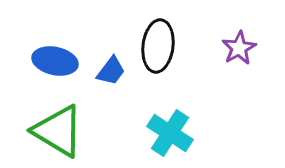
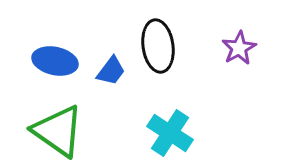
black ellipse: rotated 15 degrees counterclockwise
green triangle: rotated 4 degrees clockwise
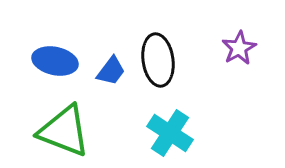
black ellipse: moved 14 px down
green triangle: moved 6 px right; rotated 14 degrees counterclockwise
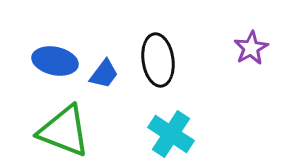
purple star: moved 12 px right
blue trapezoid: moved 7 px left, 3 px down
cyan cross: moved 1 px right, 1 px down
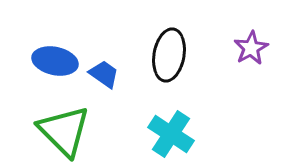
black ellipse: moved 11 px right, 5 px up; rotated 18 degrees clockwise
blue trapezoid: rotated 92 degrees counterclockwise
green triangle: rotated 24 degrees clockwise
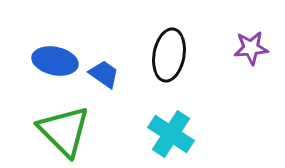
purple star: rotated 24 degrees clockwise
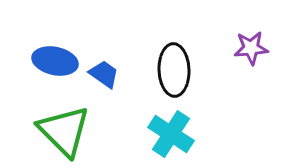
black ellipse: moved 5 px right, 15 px down; rotated 12 degrees counterclockwise
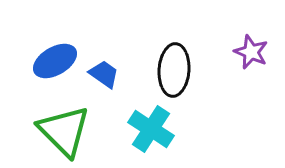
purple star: moved 4 px down; rotated 28 degrees clockwise
blue ellipse: rotated 42 degrees counterclockwise
black ellipse: rotated 6 degrees clockwise
cyan cross: moved 20 px left, 5 px up
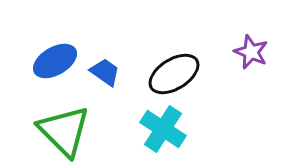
black ellipse: moved 4 px down; rotated 54 degrees clockwise
blue trapezoid: moved 1 px right, 2 px up
cyan cross: moved 12 px right
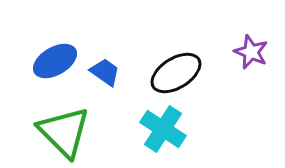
black ellipse: moved 2 px right, 1 px up
green triangle: moved 1 px down
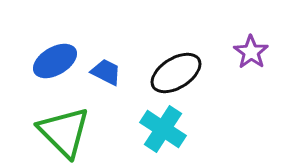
purple star: rotated 12 degrees clockwise
blue trapezoid: moved 1 px right; rotated 8 degrees counterclockwise
